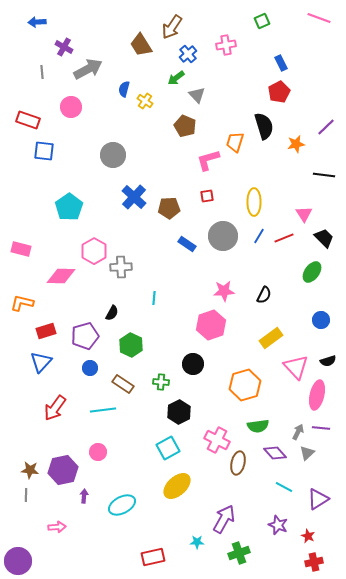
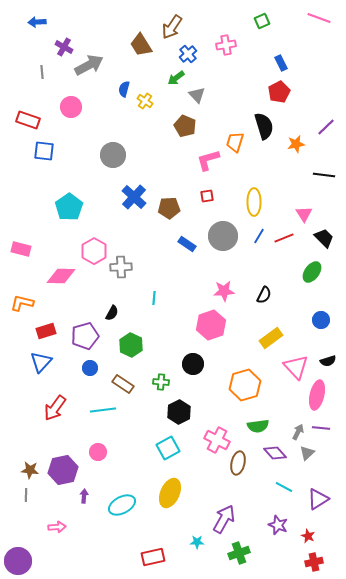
gray arrow at (88, 69): moved 1 px right, 4 px up
yellow ellipse at (177, 486): moved 7 px left, 7 px down; rotated 24 degrees counterclockwise
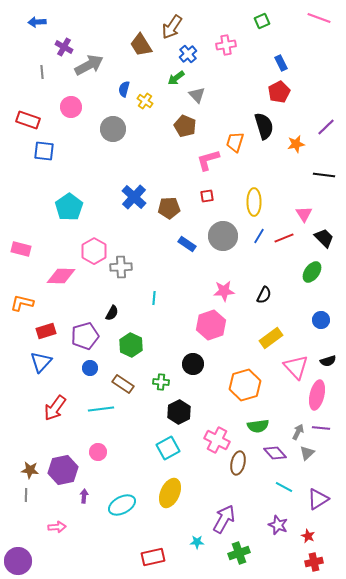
gray circle at (113, 155): moved 26 px up
cyan line at (103, 410): moved 2 px left, 1 px up
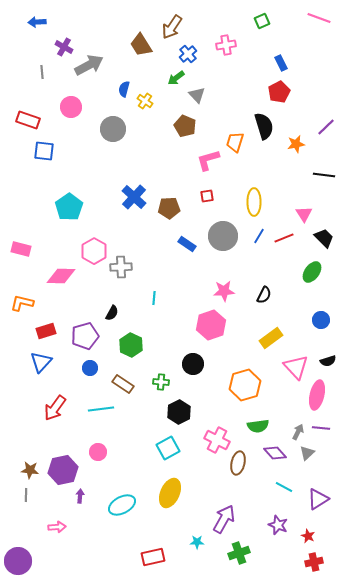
purple arrow at (84, 496): moved 4 px left
